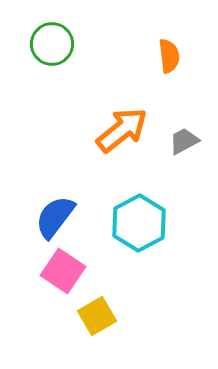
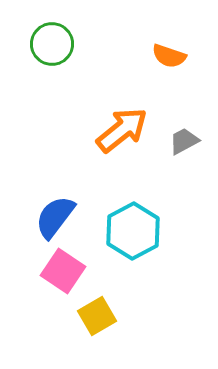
orange semicircle: rotated 116 degrees clockwise
cyan hexagon: moved 6 px left, 8 px down
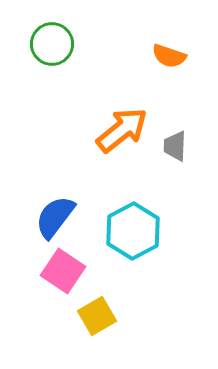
gray trapezoid: moved 9 px left, 5 px down; rotated 60 degrees counterclockwise
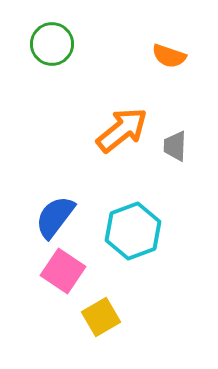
cyan hexagon: rotated 8 degrees clockwise
yellow square: moved 4 px right, 1 px down
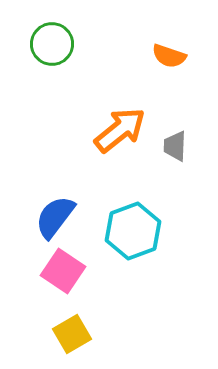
orange arrow: moved 2 px left
yellow square: moved 29 px left, 17 px down
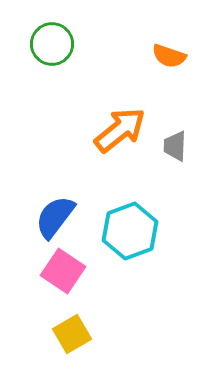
cyan hexagon: moved 3 px left
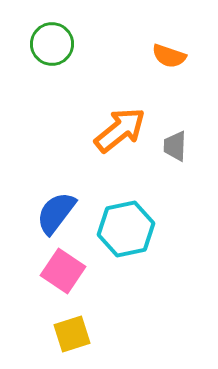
blue semicircle: moved 1 px right, 4 px up
cyan hexagon: moved 4 px left, 2 px up; rotated 8 degrees clockwise
yellow square: rotated 12 degrees clockwise
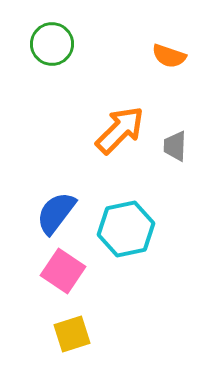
orange arrow: rotated 6 degrees counterclockwise
